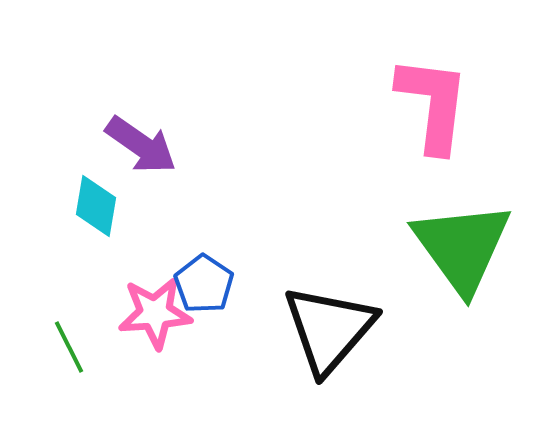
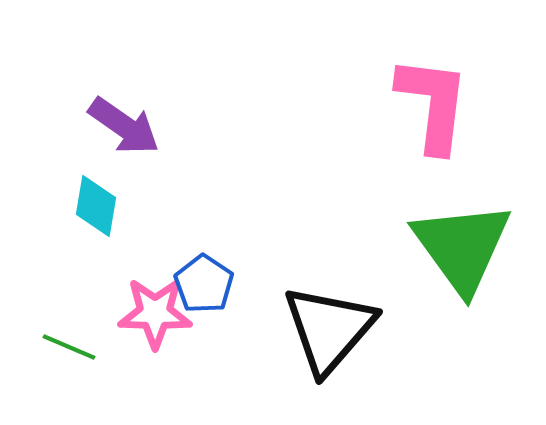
purple arrow: moved 17 px left, 19 px up
pink star: rotated 6 degrees clockwise
green line: rotated 40 degrees counterclockwise
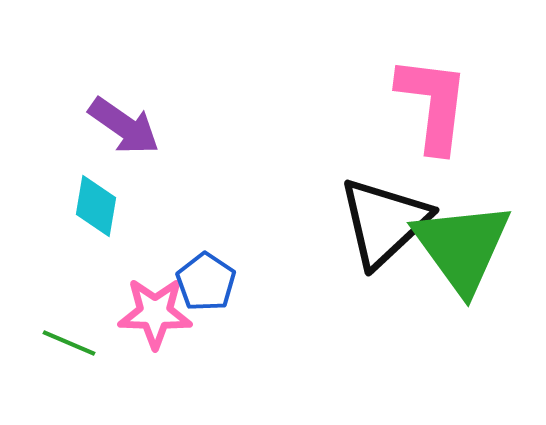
blue pentagon: moved 2 px right, 2 px up
black triangle: moved 55 px right, 107 px up; rotated 6 degrees clockwise
green line: moved 4 px up
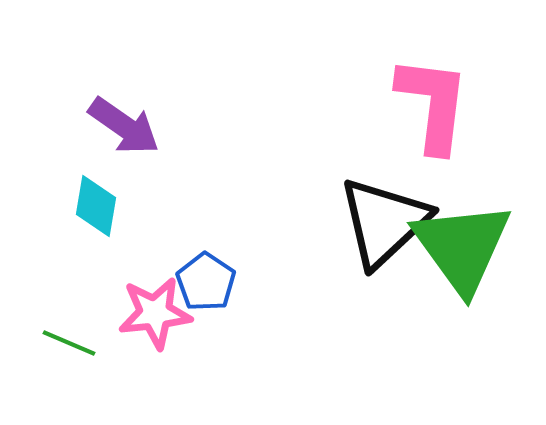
pink star: rotated 8 degrees counterclockwise
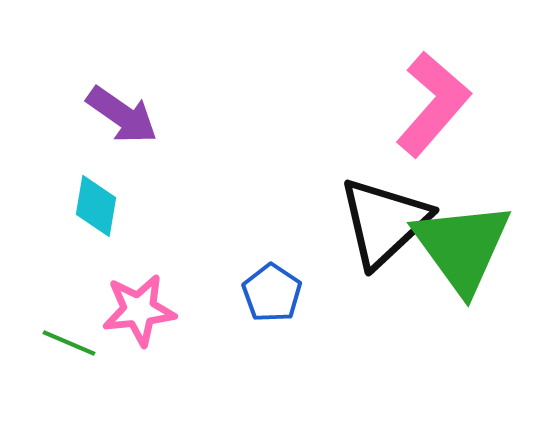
pink L-shape: rotated 34 degrees clockwise
purple arrow: moved 2 px left, 11 px up
blue pentagon: moved 66 px right, 11 px down
pink star: moved 16 px left, 3 px up
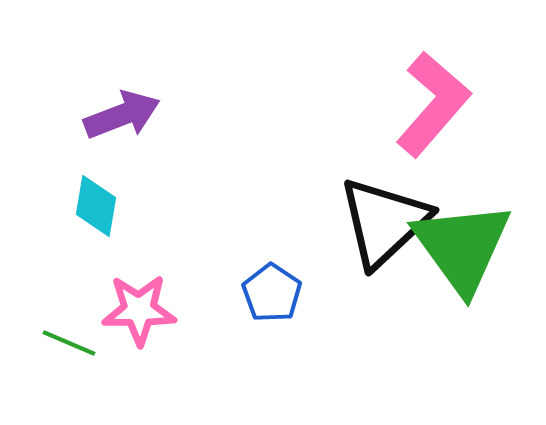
purple arrow: rotated 56 degrees counterclockwise
pink star: rotated 6 degrees clockwise
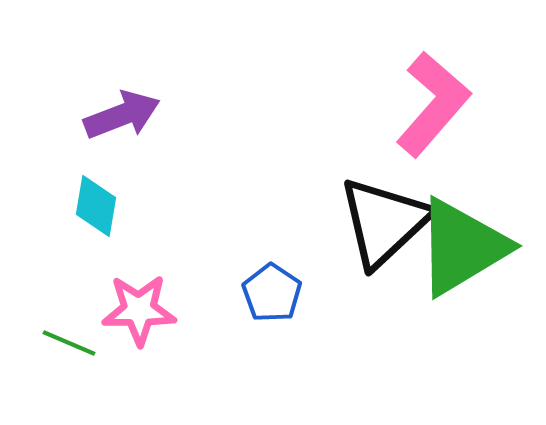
green triangle: rotated 35 degrees clockwise
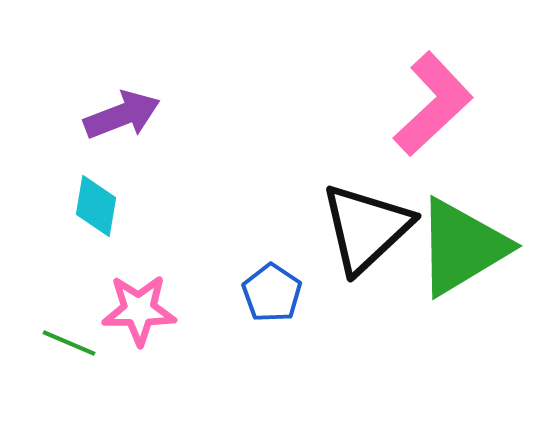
pink L-shape: rotated 6 degrees clockwise
black triangle: moved 18 px left, 6 px down
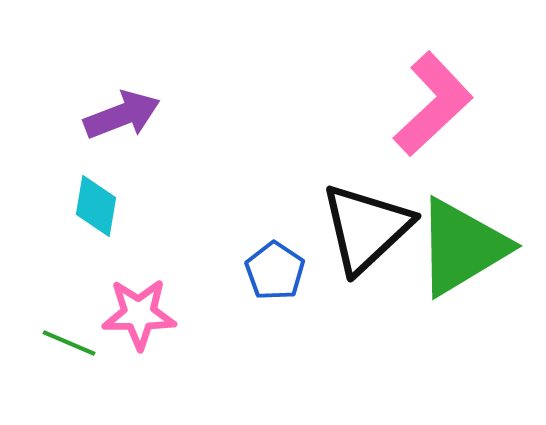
blue pentagon: moved 3 px right, 22 px up
pink star: moved 4 px down
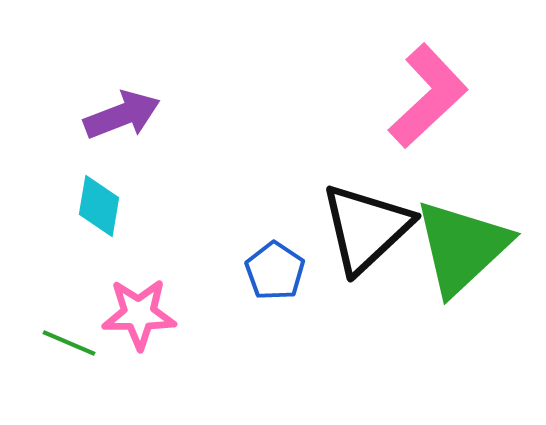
pink L-shape: moved 5 px left, 8 px up
cyan diamond: moved 3 px right
green triangle: rotated 12 degrees counterclockwise
